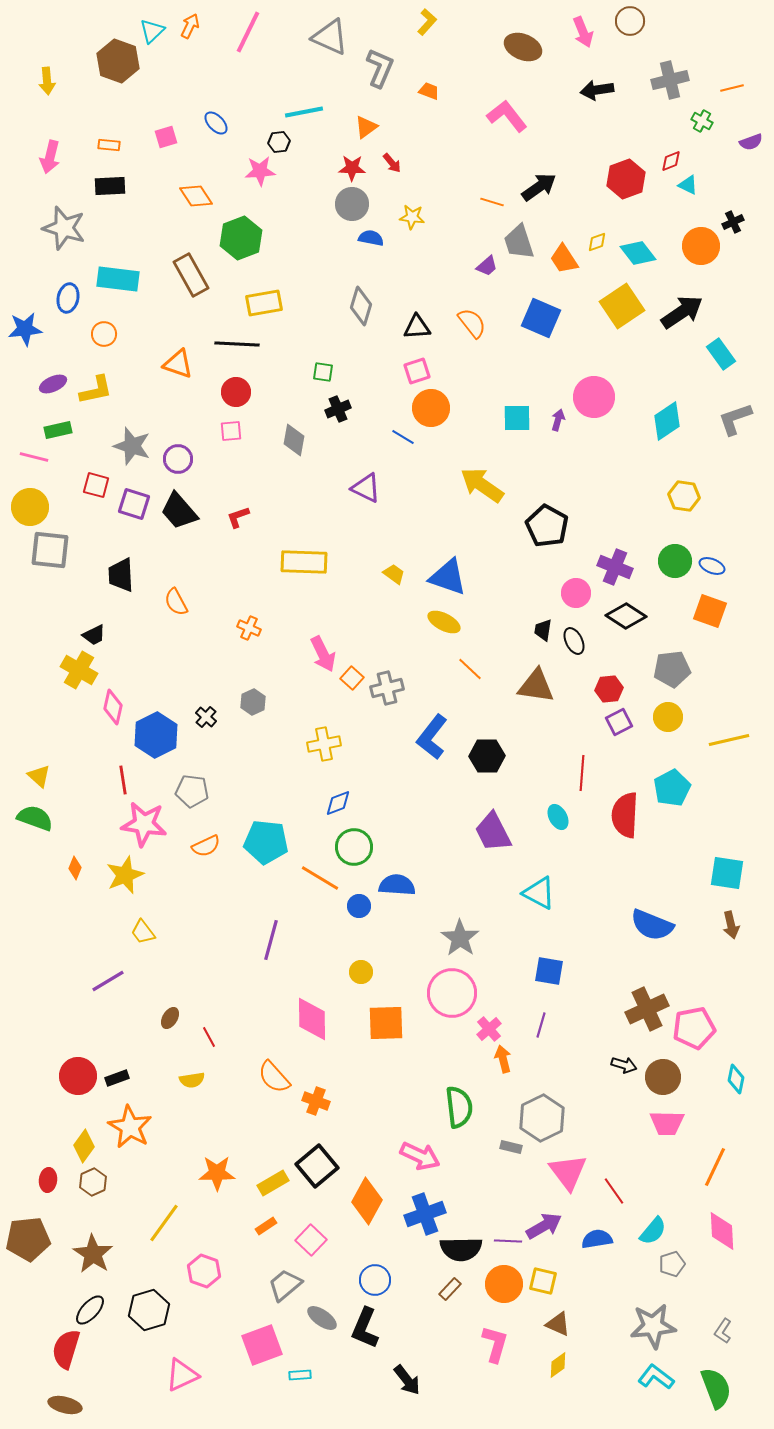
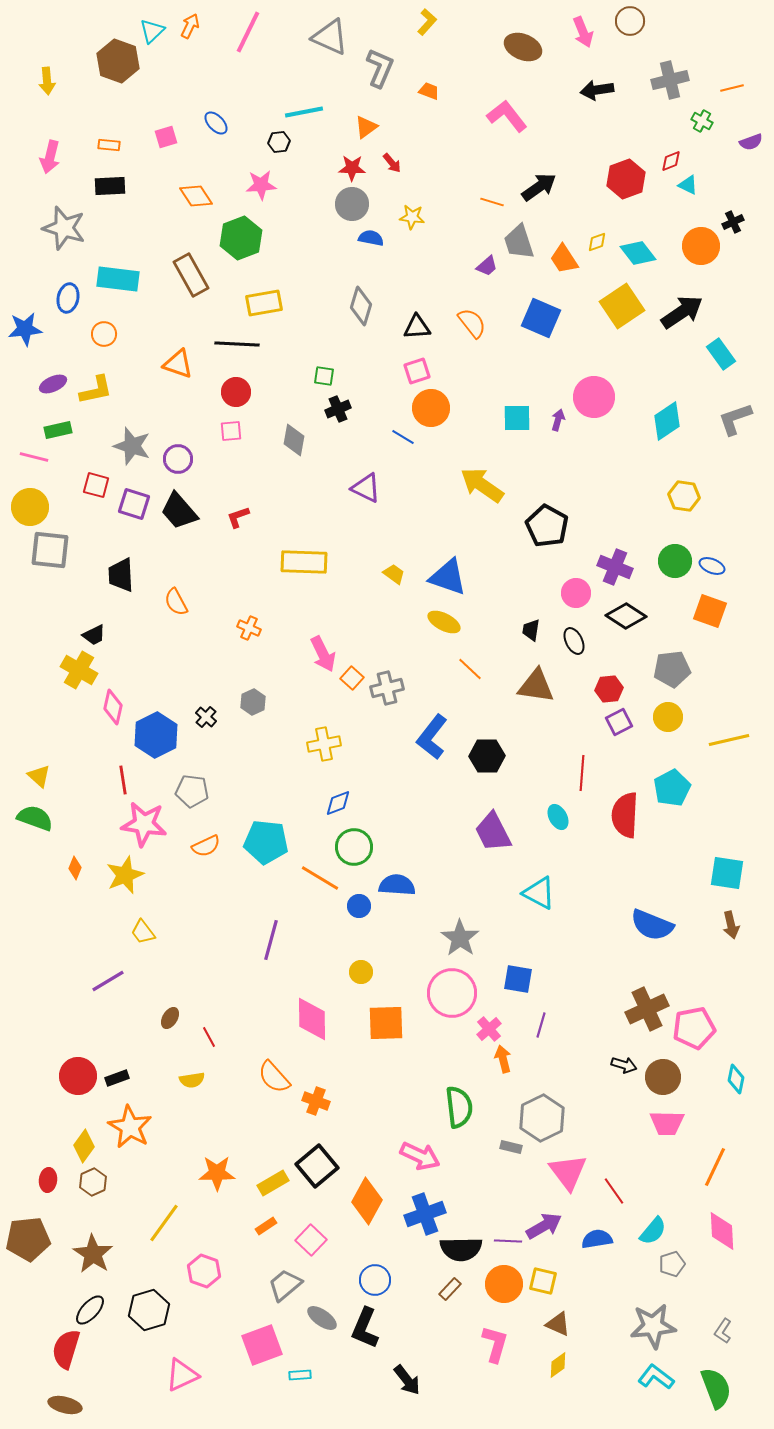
pink star at (260, 171): moved 1 px right, 14 px down
green square at (323, 372): moved 1 px right, 4 px down
black trapezoid at (543, 630): moved 12 px left
blue square at (549, 971): moved 31 px left, 8 px down
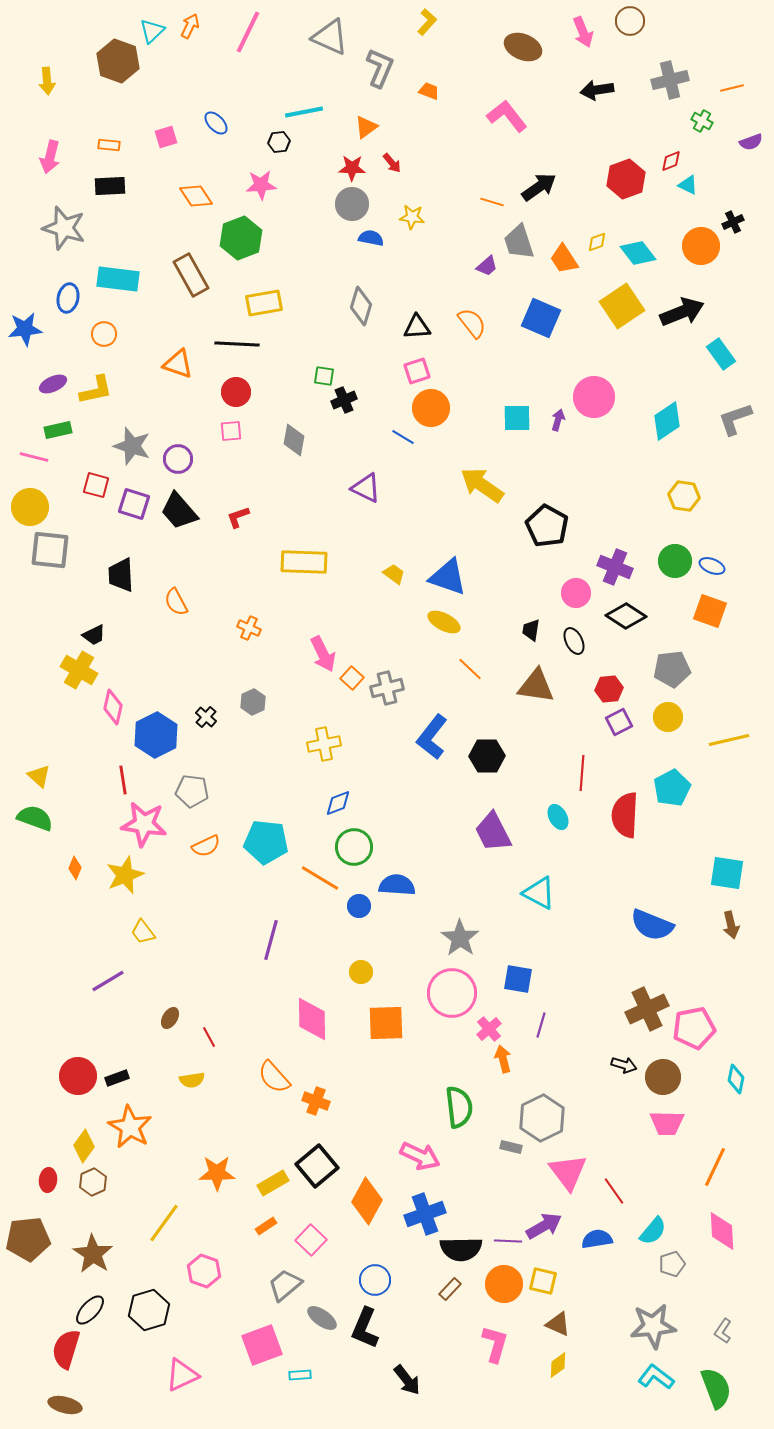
black arrow at (682, 312): rotated 12 degrees clockwise
black cross at (338, 409): moved 6 px right, 9 px up
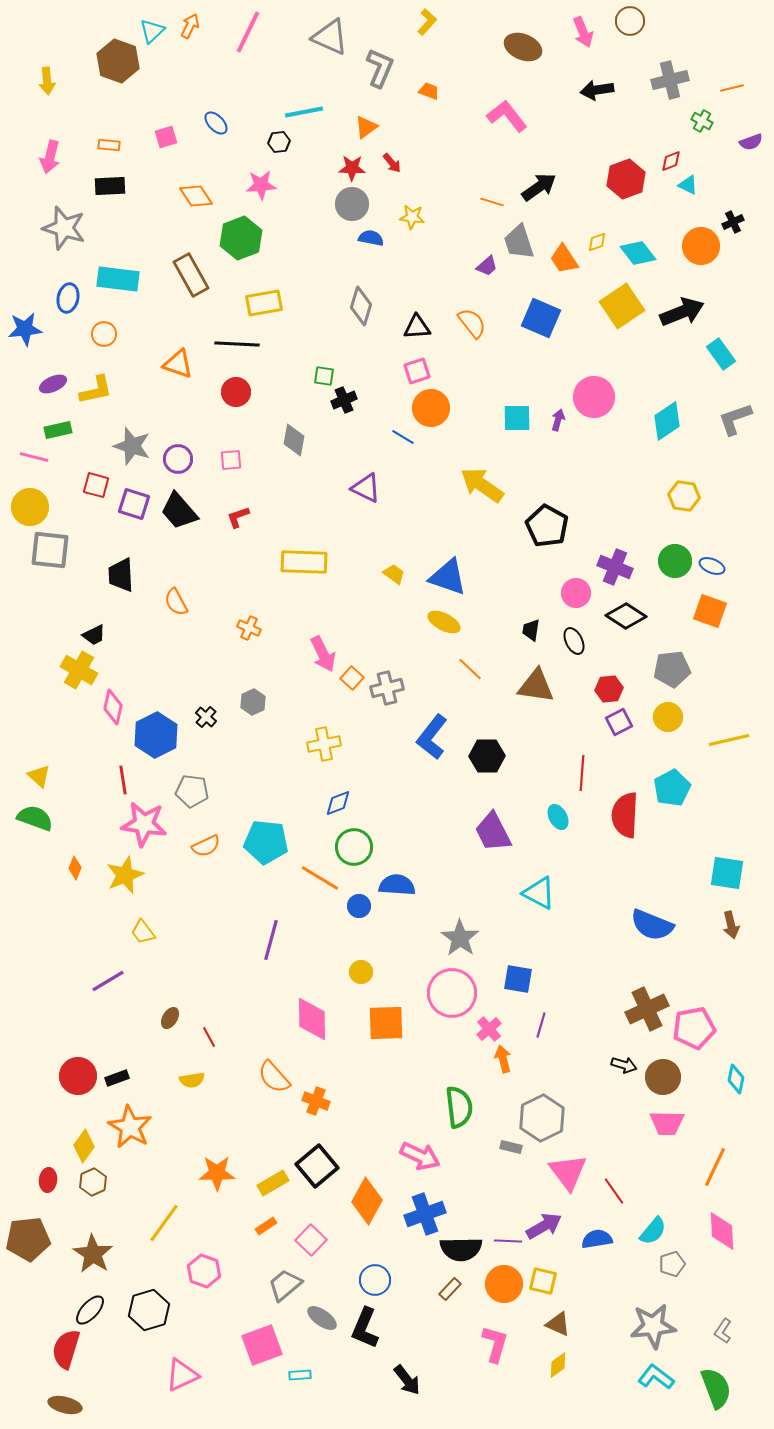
pink square at (231, 431): moved 29 px down
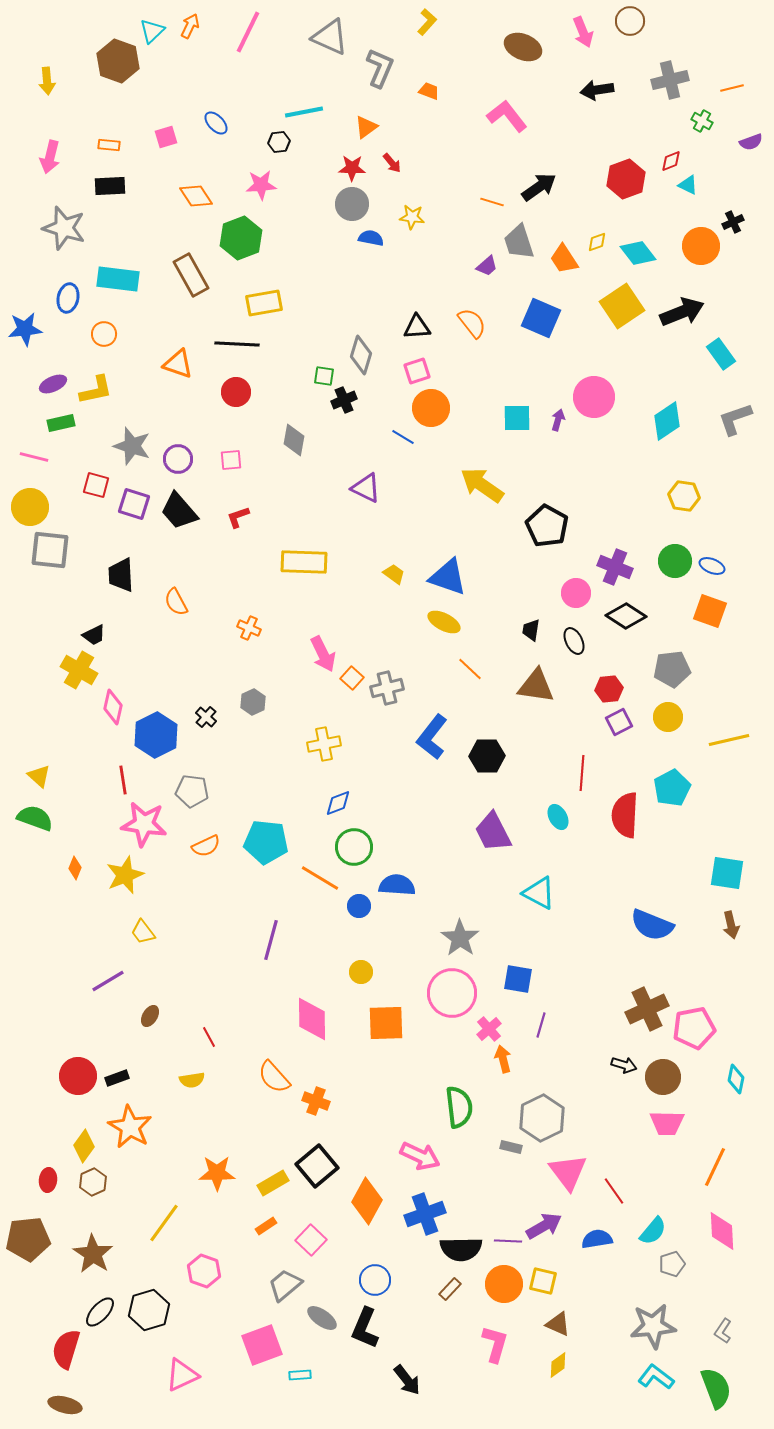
gray diamond at (361, 306): moved 49 px down
green rectangle at (58, 430): moved 3 px right, 7 px up
brown ellipse at (170, 1018): moved 20 px left, 2 px up
black ellipse at (90, 1310): moved 10 px right, 2 px down
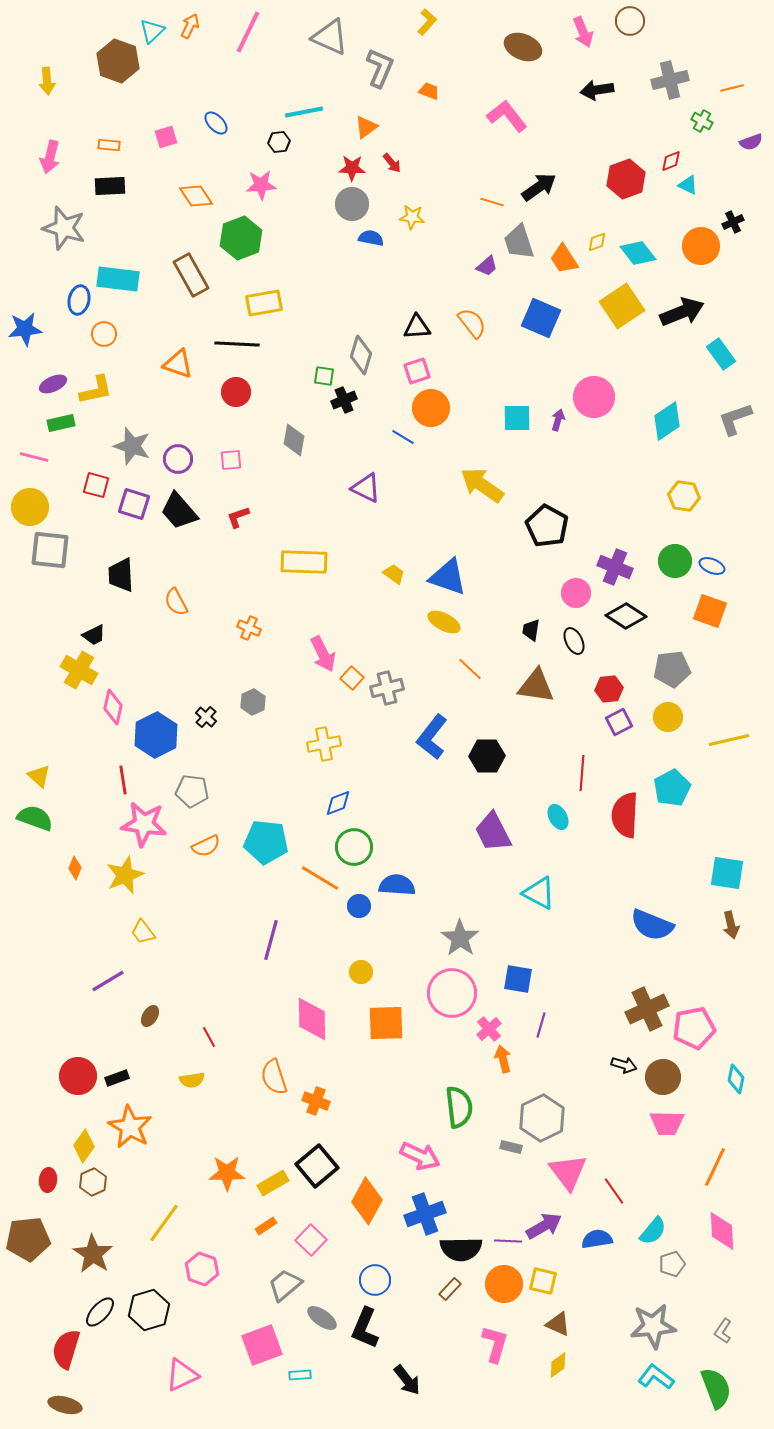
blue ellipse at (68, 298): moved 11 px right, 2 px down
orange semicircle at (274, 1077): rotated 24 degrees clockwise
orange star at (217, 1173): moved 10 px right
pink hexagon at (204, 1271): moved 2 px left, 2 px up
